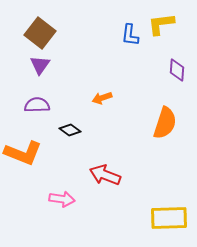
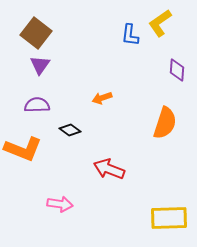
yellow L-shape: moved 1 px left, 1 px up; rotated 28 degrees counterclockwise
brown square: moved 4 px left
orange L-shape: moved 4 px up
red arrow: moved 4 px right, 6 px up
pink arrow: moved 2 px left, 5 px down
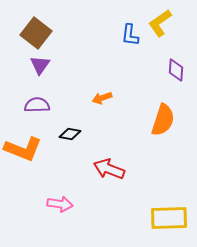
purple diamond: moved 1 px left
orange semicircle: moved 2 px left, 3 px up
black diamond: moved 4 px down; rotated 25 degrees counterclockwise
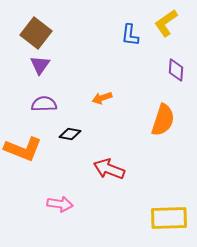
yellow L-shape: moved 6 px right
purple semicircle: moved 7 px right, 1 px up
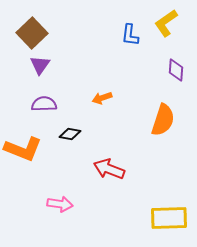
brown square: moved 4 px left; rotated 8 degrees clockwise
